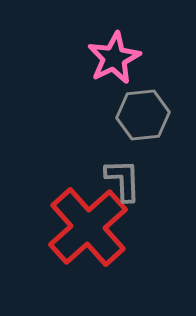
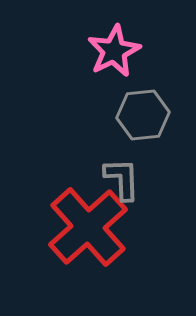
pink star: moved 7 px up
gray L-shape: moved 1 px left, 1 px up
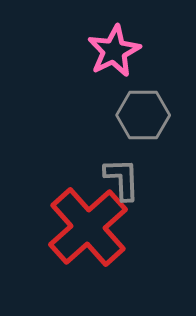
gray hexagon: rotated 6 degrees clockwise
